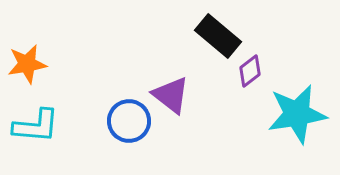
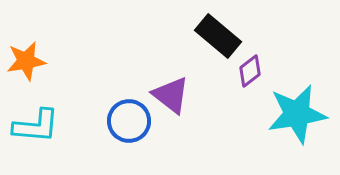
orange star: moved 1 px left, 3 px up
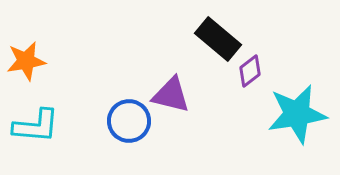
black rectangle: moved 3 px down
purple triangle: rotated 24 degrees counterclockwise
